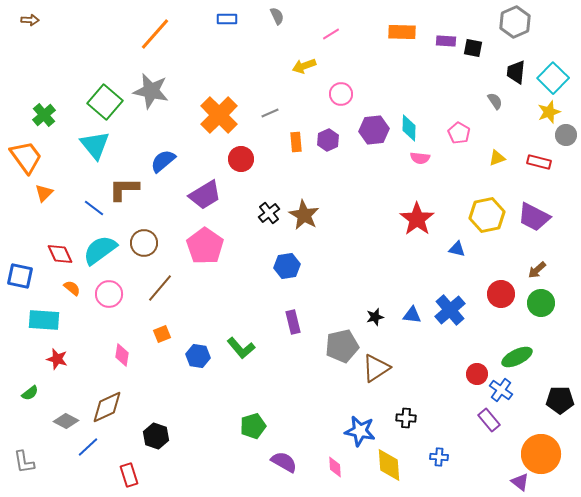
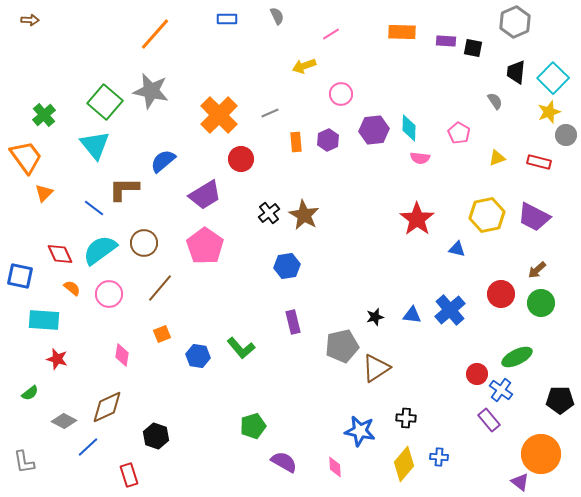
gray diamond at (66, 421): moved 2 px left
yellow diamond at (389, 465): moved 15 px right, 1 px up; rotated 44 degrees clockwise
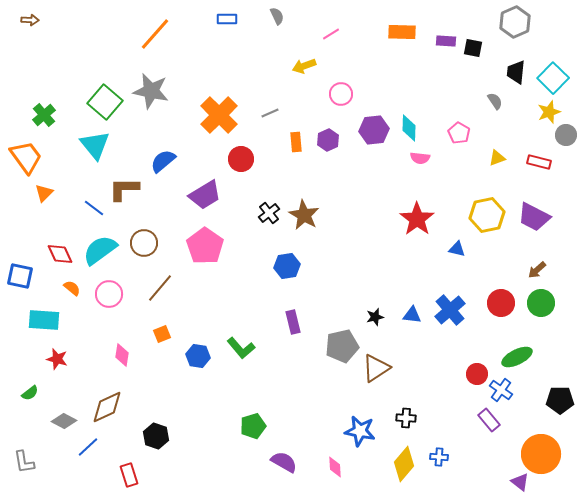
red circle at (501, 294): moved 9 px down
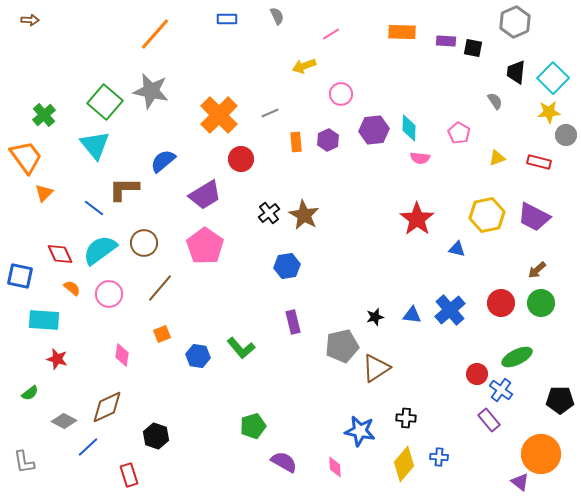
yellow star at (549, 112): rotated 15 degrees clockwise
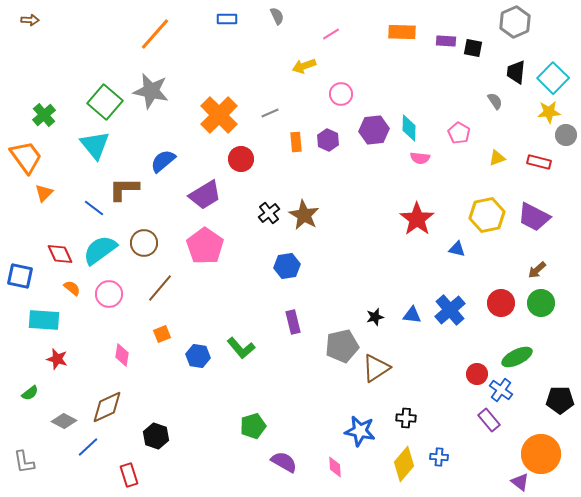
purple hexagon at (328, 140): rotated 10 degrees counterclockwise
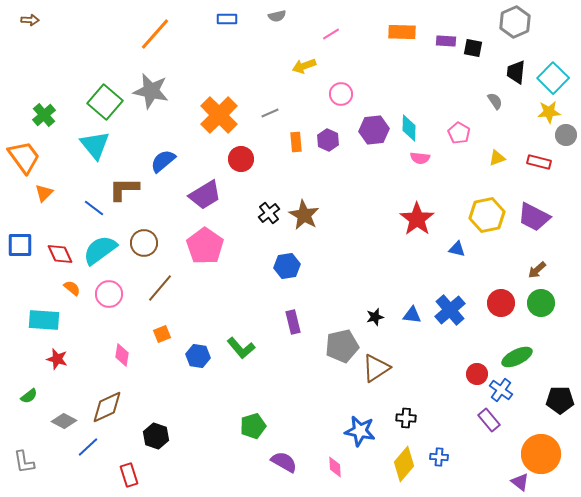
gray semicircle at (277, 16): rotated 102 degrees clockwise
orange trapezoid at (26, 157): moved 2 px left
blue square at (20, 276): moved 31 px up; rotated 12 degrees counterclockwise
green semicircle at (30, 393): moved 1 px left, 3 px down
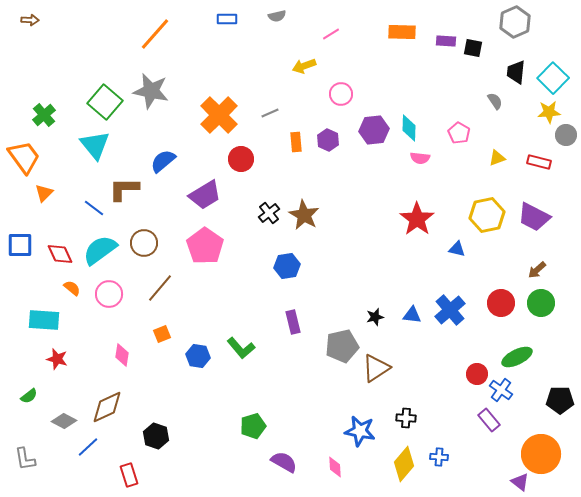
gray L-shape at (24, 462): moved 1 px right, 3 px up
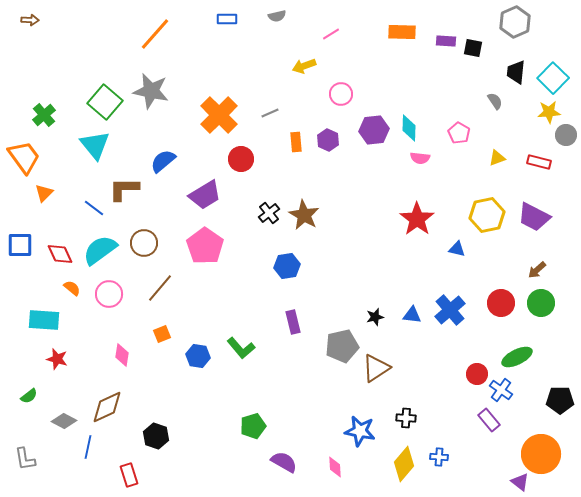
blue line at (88, 447): rotated 35 degrees counterclockwise
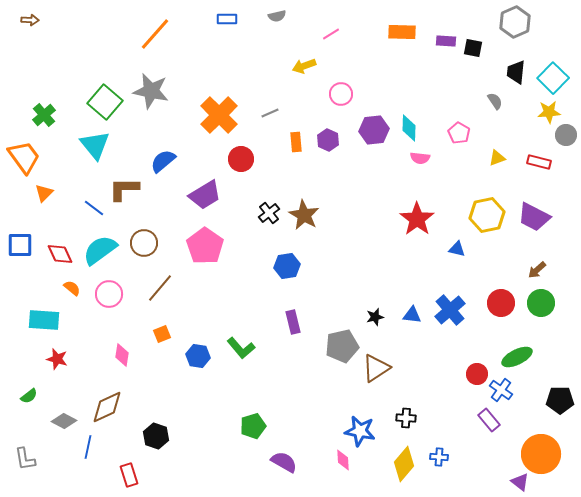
pink diamond at (335, 467): moved 8 px right, 7 px up
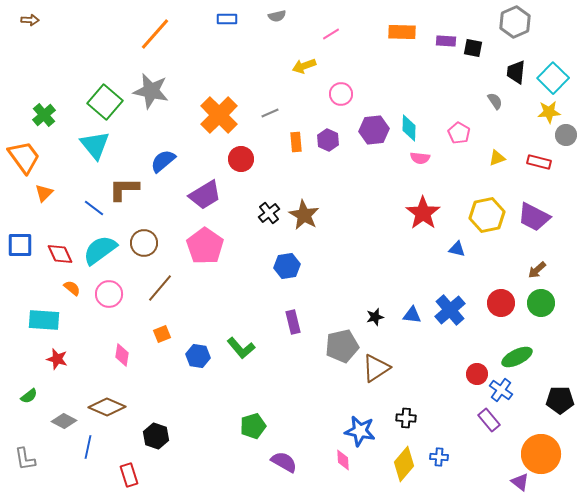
red star at (417, 219): moved 6 px right, 6 px up
brown diamond at (107, 407): rotated 48 degrees clockwise
